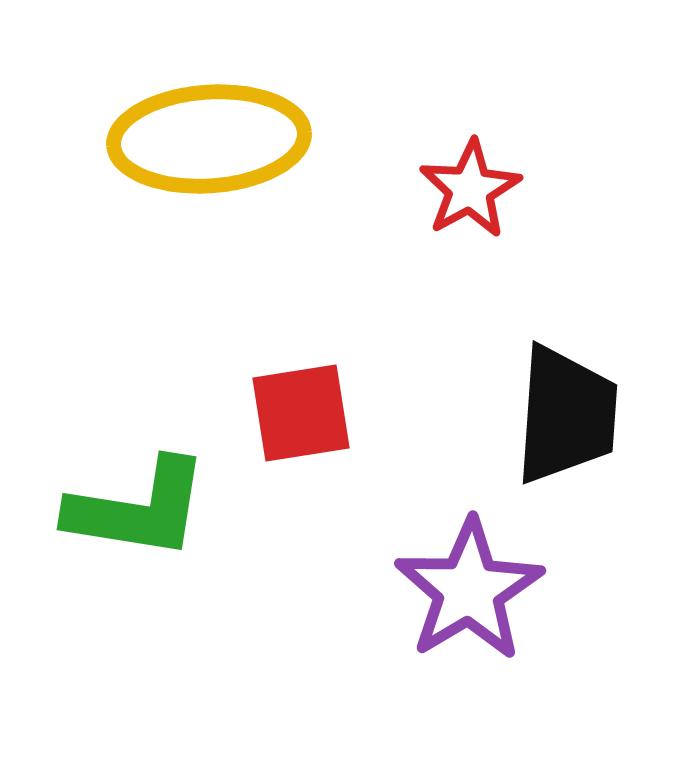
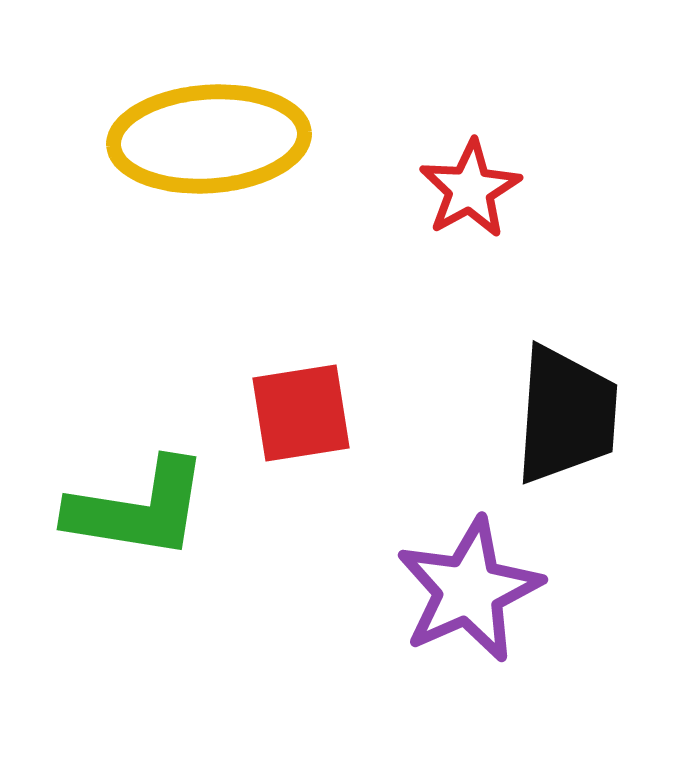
purple star: rotated 7 degrees clockwise
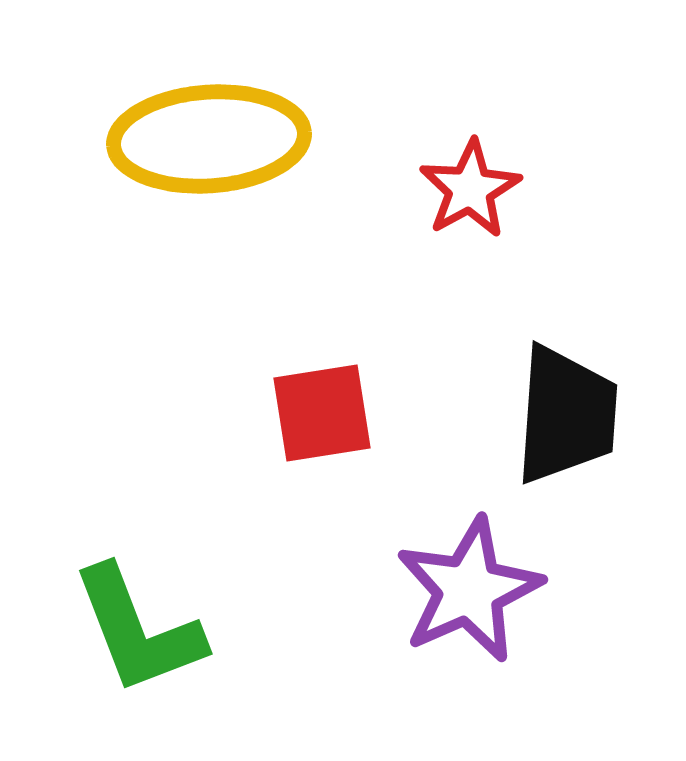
red square: moved 21 px right
green L-shape: moved 121 px down; rotated 60 degrees clockwise
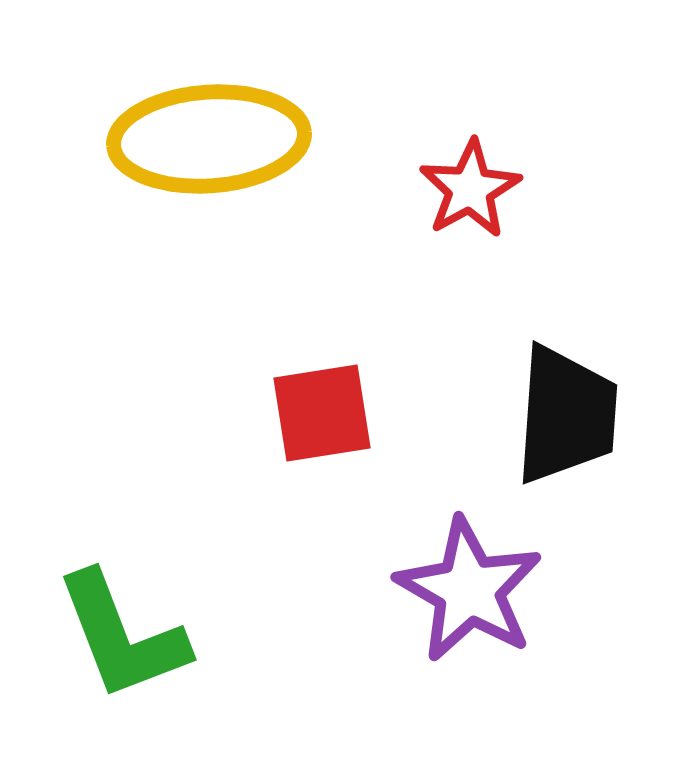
purple star: rotated 18 degrees counterclockwise
green L-shape: moved 16 px left, 6 px down
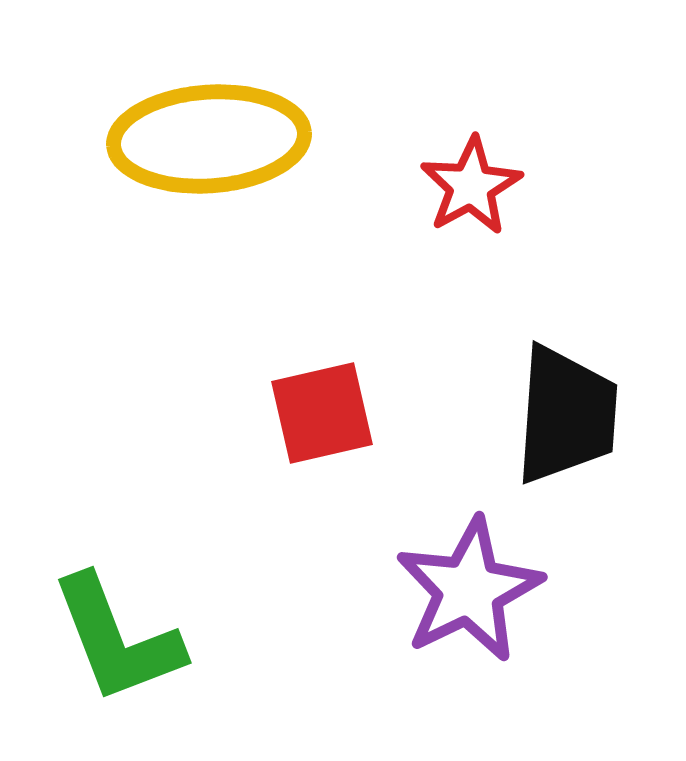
red star: moved 1 px right, 3 px up
red square: rotated 4 degrees counterclockwise
purple star: rotated 16 degrees clockwise
green L-shape: moved 5 px left, 3 px down
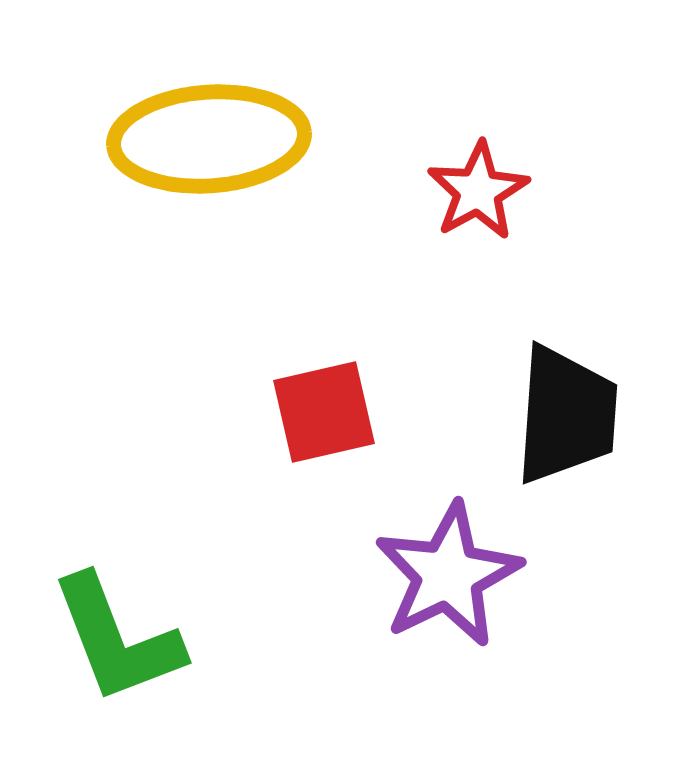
red star: moved 7 px right, 5 px down
red square: moved 2 px right, 1 px up
purple star: moved 21 px left, 15 px up
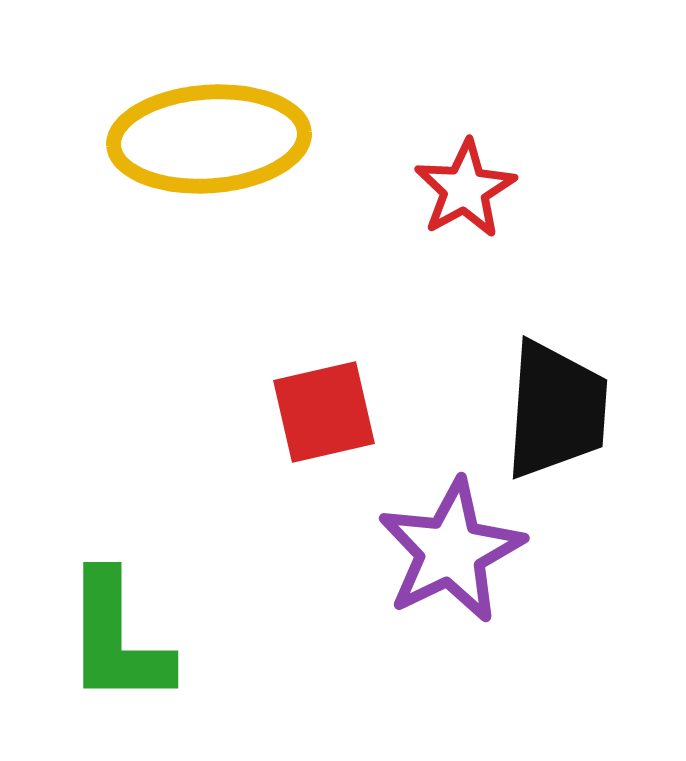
red star: moved 13 px left, 2 px up
black trapezoid: moved 10 px left, 5 px up
purple star: moved 3 px right, 24 px up
green L-shape: rotated 21 degrees clockwise
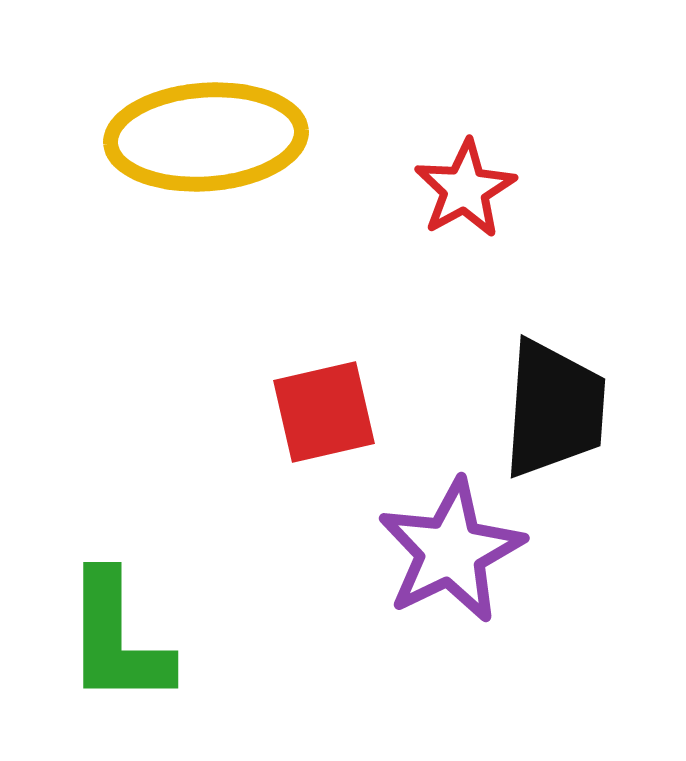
yellow ellipse: moved 3 px left, 2 px up
black trapezoid: moved 2 px left, 1 px up
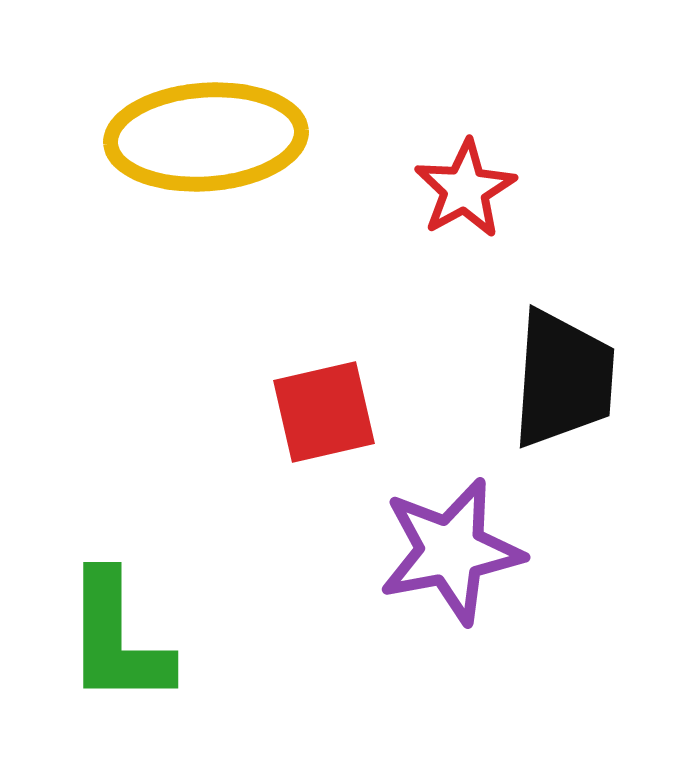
black trapezoid: moved 9 px right, 30 px up
purple star: rotated 15 degrees clockwise
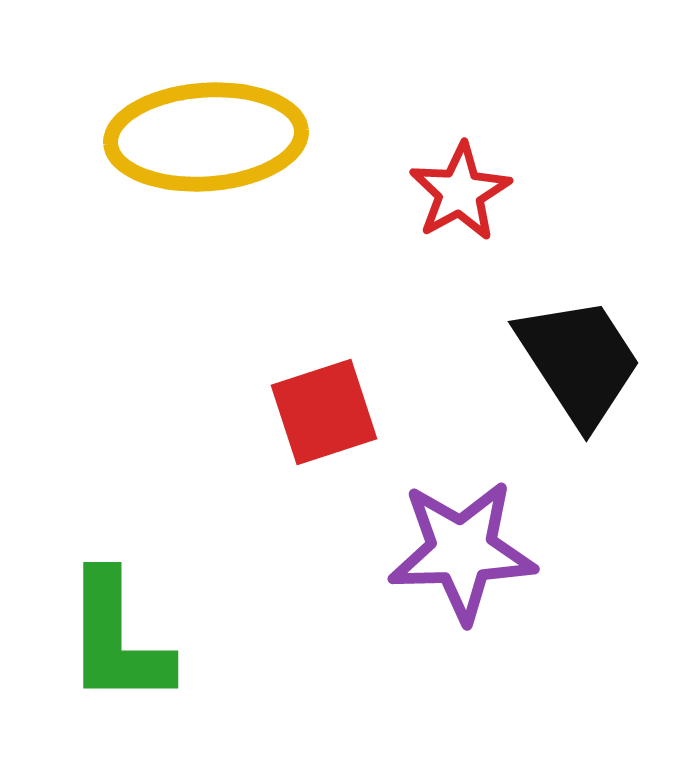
red star: moved 5 px left, 3 px down
black trapezoid: moved 16 px right, 18 px up; rotated 37 degrees counterclockwise
red square: rotated 5 degrees counterclockwise
purple star: moved 11 px right; rotated 9 degrees clockwise
